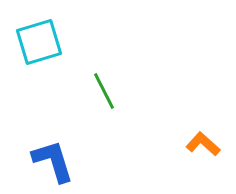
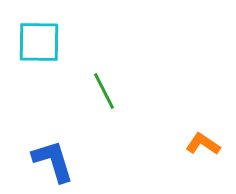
cyan square: rotated 18 degrees clockwise
orange L-shape: rotated 8 degrees counterclockwise
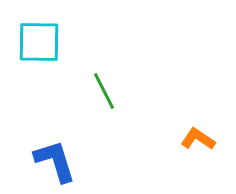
orange L-shape: moved 5 px left, 5 px up
blue L-shape: moved 2 px right
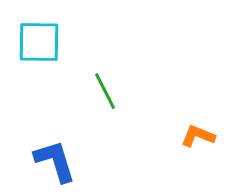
green line: moved 1 px right
orange L-shape: moved 3 px up; rotated 12 degrees counterclockwise
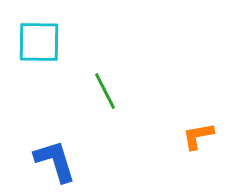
orange L-shape: rotated 32 degrees counterclockwise
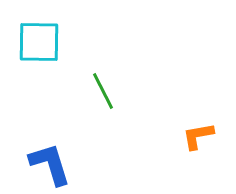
green line: moved 2 px left
blue L-shape: moved 5 px left, 3 px down
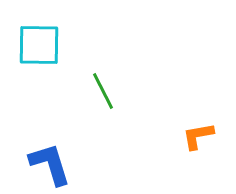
cyan square: moved 3 px down
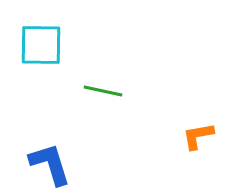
cyan square: moved 2 px right
green line: rotated 51 degrees counterclockwise
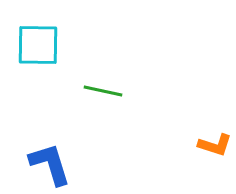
cyan square: moved 3 px left
orange L-shape: moved 17 px right, 9 px down; rotated 152 degrees counterclockwise
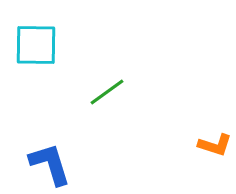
cyan square: moved 2 px left
green line: moved 4 px right, 1 px down; rotated 48 degrees counterclockwise
